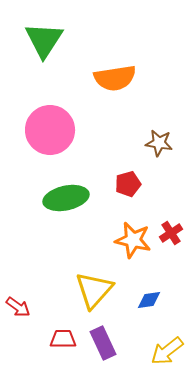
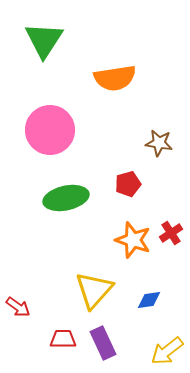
orange star: rotated 6 degrees clockwise
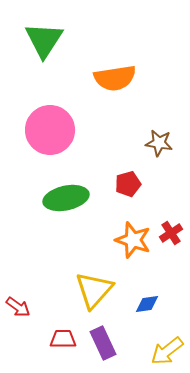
blue diamond: moved 2 px left, 4 px down
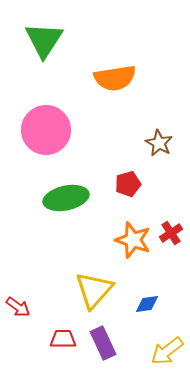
pink circle: moved 4 px left
brown star: rotated 20 degrees clockwise
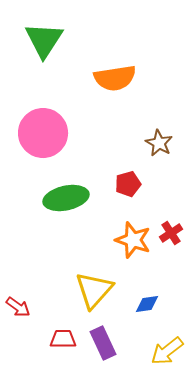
pink circle: moved 3 px left, 3 px down
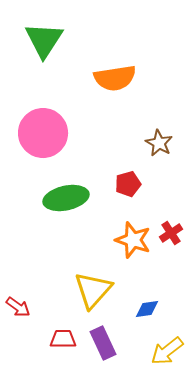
yellow triangle: moved 1 px left
blue diamond: moved 5 px down
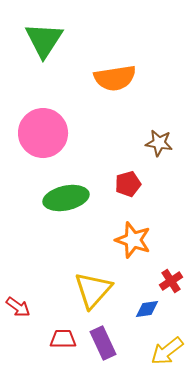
brown star: rotated 20 degrees counterclockwise
red cross: moved 48 px down
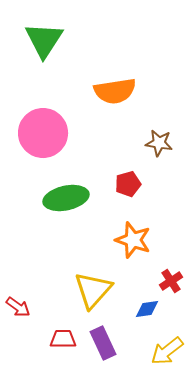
orange semicircle: moved 13 px down
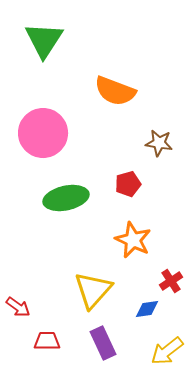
orange semicircle: rotated 30 degrees clockwise
orange star: rotated 6 degrees clockwise
red trapezoid: moved 16 px left, 2 px down
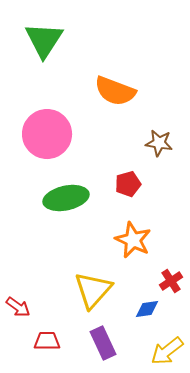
pink circle: moved 4 px right, 1 px down
